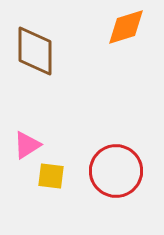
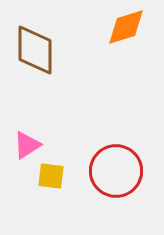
brown diamond: moved 1 px up
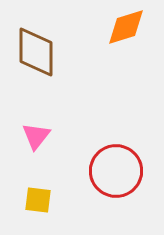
brown diamond: moved 1 px right, 2 px down
pink triangle: moved 9 px right, 9 px up; rotated 20 degrees counterclockwise
yellow square: moved 13 px left, 24 px down
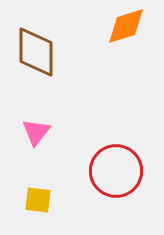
orange diamond: moved 1 px up
pink triangle: moved 4 px up
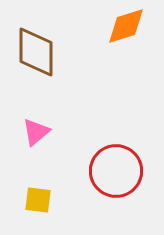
pink triangle: rotated 12 degrees clockwise
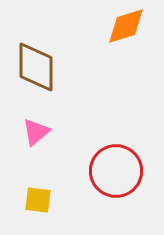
brown diamond: moved 15 px down
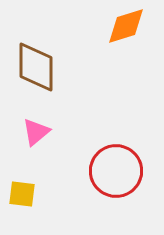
yellow square: moved 16 px left, 6 px up
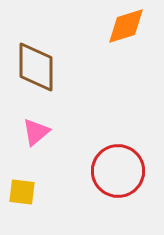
red circle: moved 2 px right
yellow square: moved 2 px up
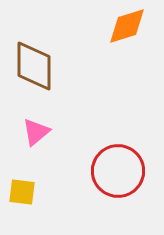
orange diamond: moved 1 px right
brown diamond: moved 2 px left, 1 px up
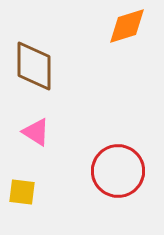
pink triangle: rotated 48 degrees counterclockwise
